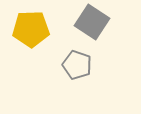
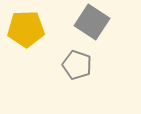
yellow pentagon: moved 5 px left
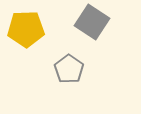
gray pentagon: moved 8 px left, 4 px down; rotated 16 degrees clockwise
